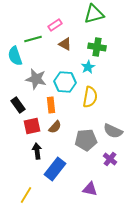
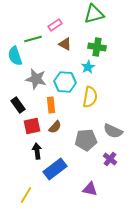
blue rectangle: rotated 15 degrees clockwise
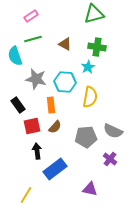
pink rectangle: moved 24 px left, 9 px up
gray pentagon: moved 3 px up
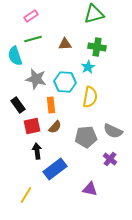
brown triangle: rotated 32 degrees counterclockwise
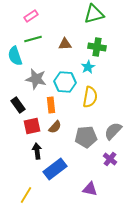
gray semicircle: rotated 108 degrees clockwise
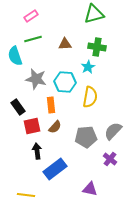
black rectangle: moved 2 px down
yellow line: rotated 66 degrees clockwise
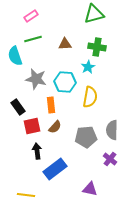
gray semicircle: moved 1 px left, 1 px up; rotated 42 degrees counterclockwise
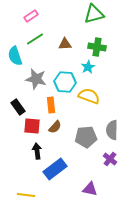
green line: moved 2 px right; rotated 18 degrees counterclockwise
yellow semicircle: moved 1 px left, 1 px up; rotated 80 degrees counterclockwise
red square: rotated 18 degrees clockwise
